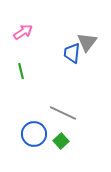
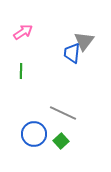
gray triangle: moved 3 px left, 1 px up
green line: rotated 14 degrees clockwise
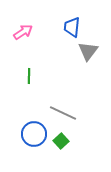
gray triangle: moved 4 px right, 10 px down
blue trapezoid: moved 26 px up
green line: moved 8 px right, 5 px down
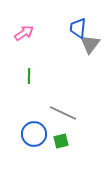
blue trapezoid: moved 6 px right, 1 px down
pink arrow: moved 1 px right, 1 px down
gray triangle: moved 2 px right, 7 px up
green square: rotated 28 degrees clockwise
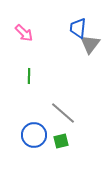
pink arrow: rotated 78 degrees clockwise
gray line: rotated 16 degrees clockwise
blue circle: moved 1 px down
